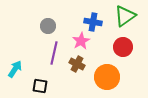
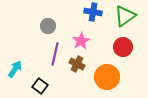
blue cross: moved 10 px up
purple line: moved 1 px right, 1 px down
black square: rotated 28 degrees clockwise
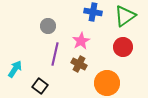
brown cross: moved 2 px right
orange circle: moved 6 px down
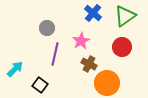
blue cross: moved 1 px down; rotated 30 degrees clockwise
gray circle: moved 1 px left, 2 px down
red circle: moved 1 px left
brown cross: moved 10 px right
cyan arrow: rotated 12 degrees clockwise
black square: moved 1 px up
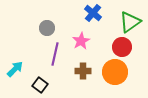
green triangle: moved 5 px right, 6 px down
brown cross: moved 6 px left, 7 px down; rotated 28 degrees counterclockwise
orange circle: moved 8 px right, 11 px up
